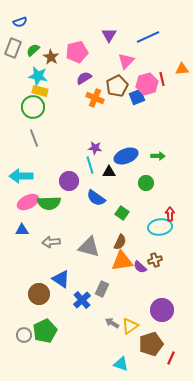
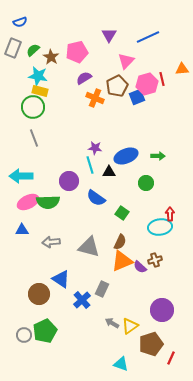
green semicircle at (49, 203): moved 1 px left, 1 px up
orange triangle at (122, 261): rotated 15 degrees counterclockwise
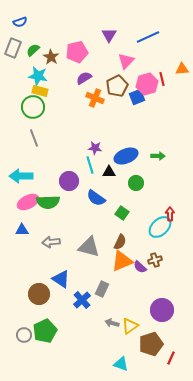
green circle at (146, 183): moved 10 px left
cyan ellipse at (160, 227): rotated 35 degrees counterclockwise
gray arrow at (112, 323): rotated 16 degrees counterclockwise
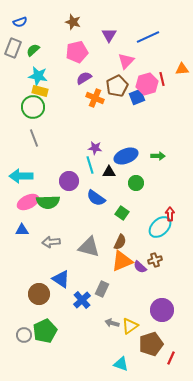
brown star at (51, 57): moved 22 px right, 35 px up; rotated 14 degrees counterclockwise
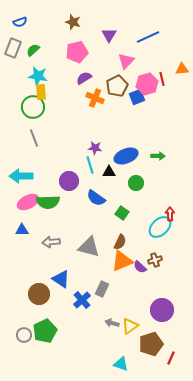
yellow rectangle at (40, 91): moved 1 px right, 1 px down; rotated 70 degrees clockwise
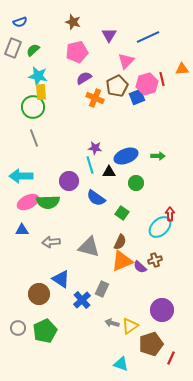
gray circle at (24, 335): moved 6 px left, 7 px up
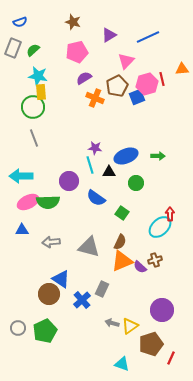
purple triangle at (109, 35): rotated 28 degrees clockwise
brown circle at (39, 294): moved 10 px right
cyan triangle at (121, 364): moved 1 px right
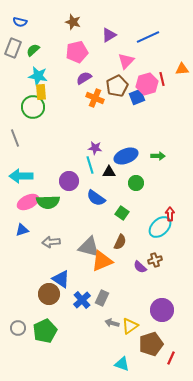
blue semicircle at (20, 22): rotated 32 degrees clockwise
gray line at (34, 138): moved 19 px left
blue triangle at (22, 230): rotated 16 degrees counterclockwise
orange triangle at (122, 261): moved 20 px left
gray rectangle at (102, 289): moved 9 px down
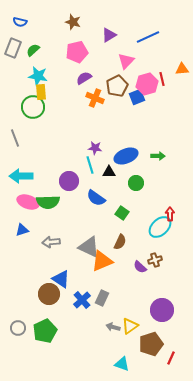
pink ellipse at (28, 202): rotated 45 degrees clockwise
gray triangle at (89, 247): rotated 10 degrees clockwise
gray arrow at (112, 323): moved 1 px right, 4 px down
